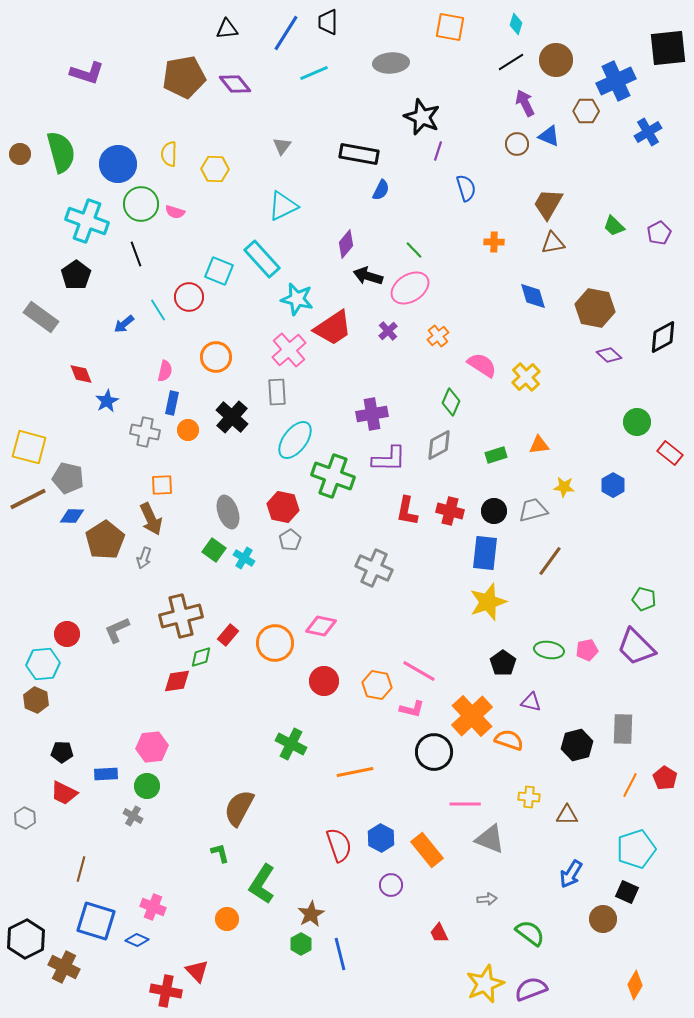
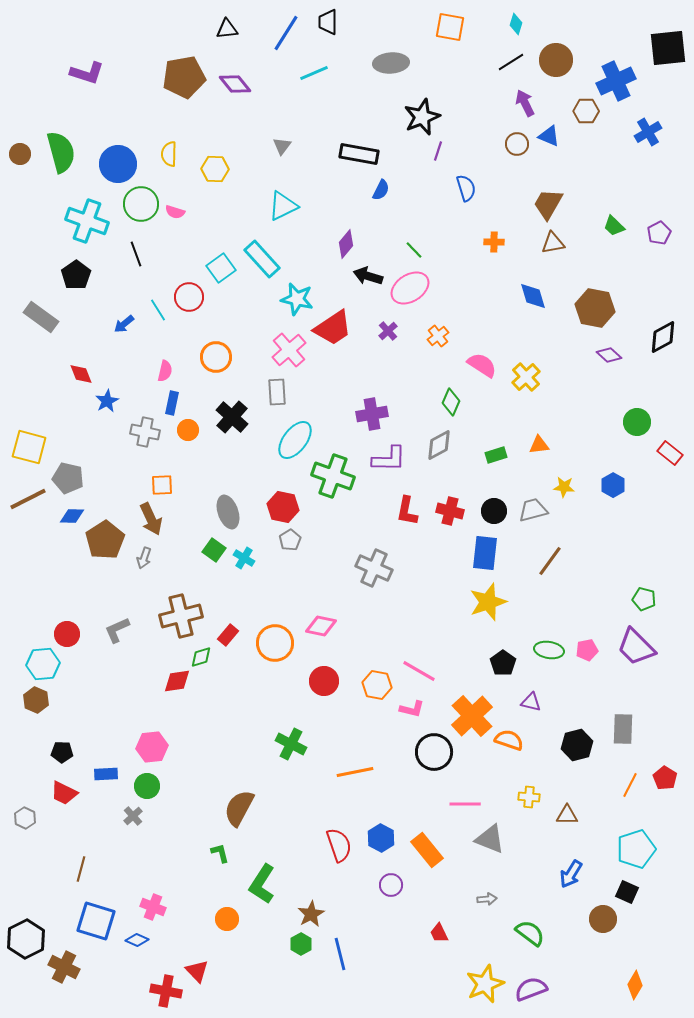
black star at (422, 117): rotated 27 degrees clockwise
cyan square at (219, 271): moved 2 px right, 3 px up; rotated 32 degrees clockwise
gray cross at (133, 816): rotated 18 degrees clockwise
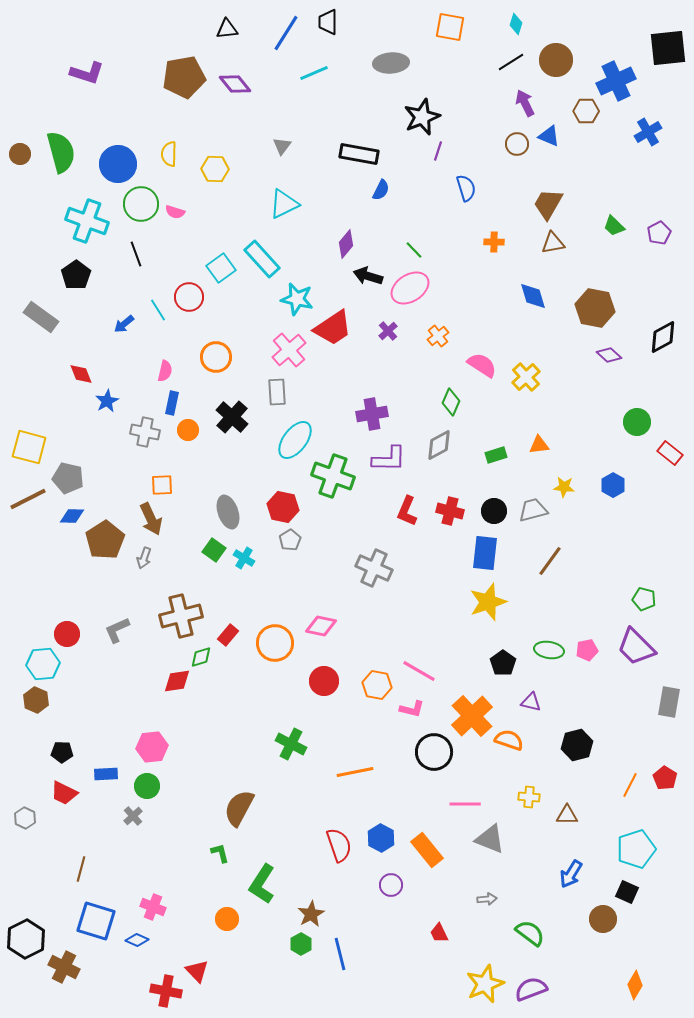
cyan triangle at (283, 206): moved 1 px right, 2 px up
red L-shape at (407, 511): rotated 12 degrees clockwise
gray rectangle at (623, 729): moved 46 px right, 27 px up; rotated 8 degrees clockwise
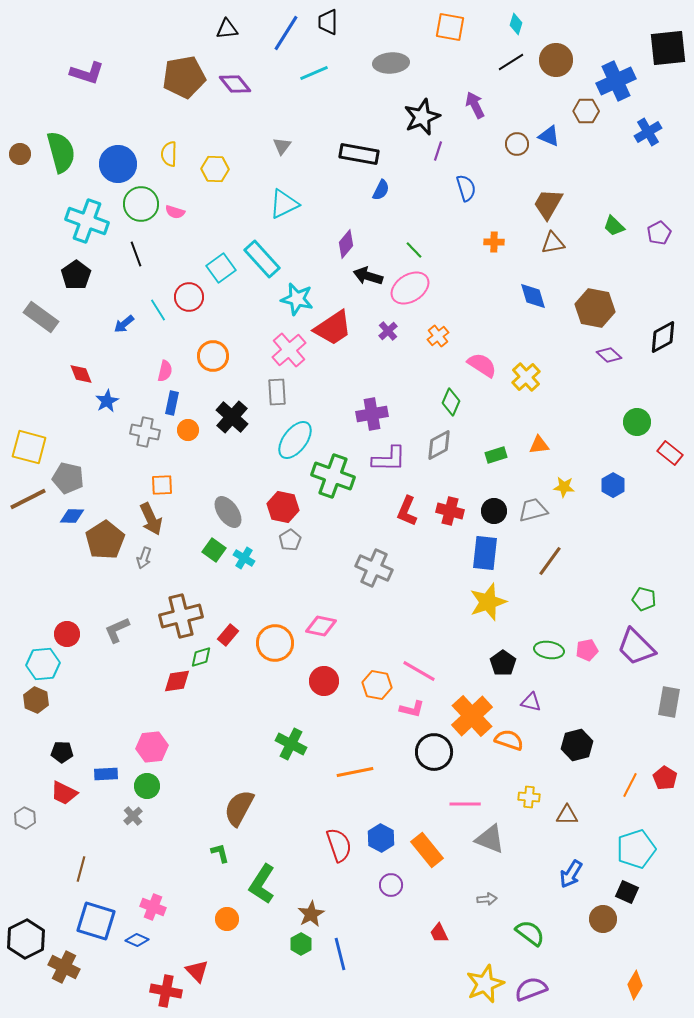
purple arrow at (525, 103): moved 50 px left, 2 px down
orange circle at (216, 357): moved 3 px left, 1 px up
gray ellipse at (228, 512): rotated 16 degrees counterclockwise
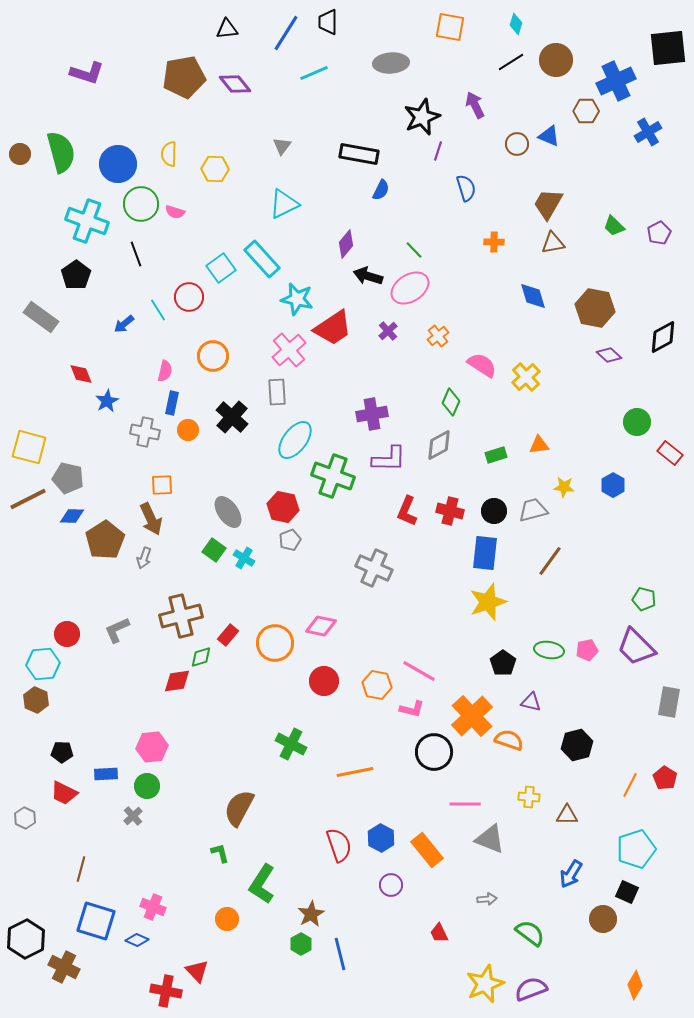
gray pentagon at (290, 540): rotated 10 degrees clockwise
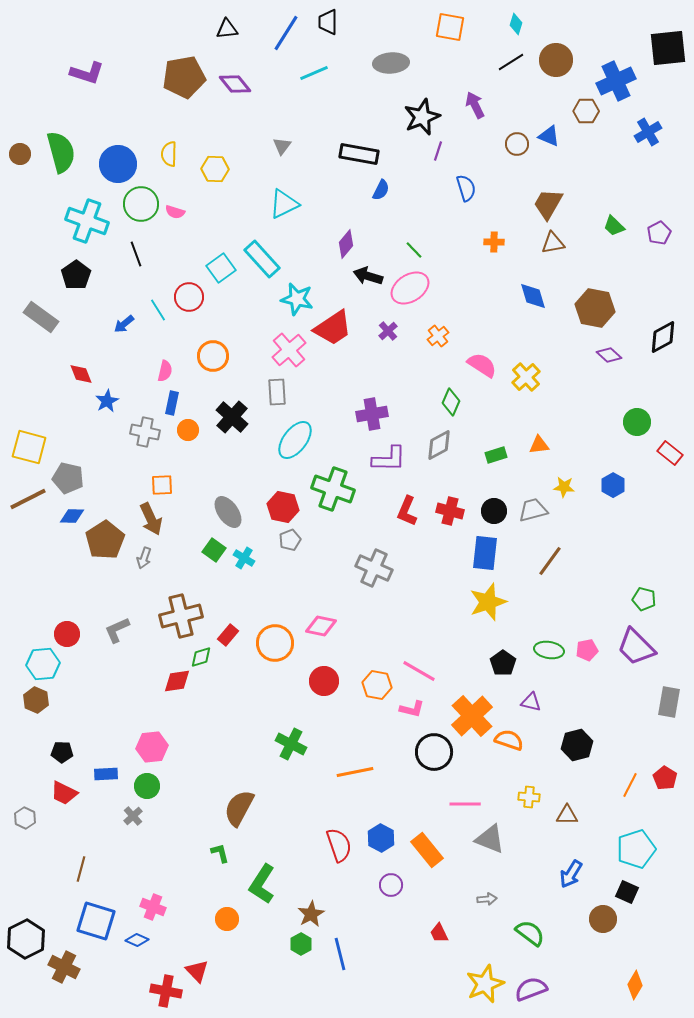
green cross at (333, 476): moved 13 px down
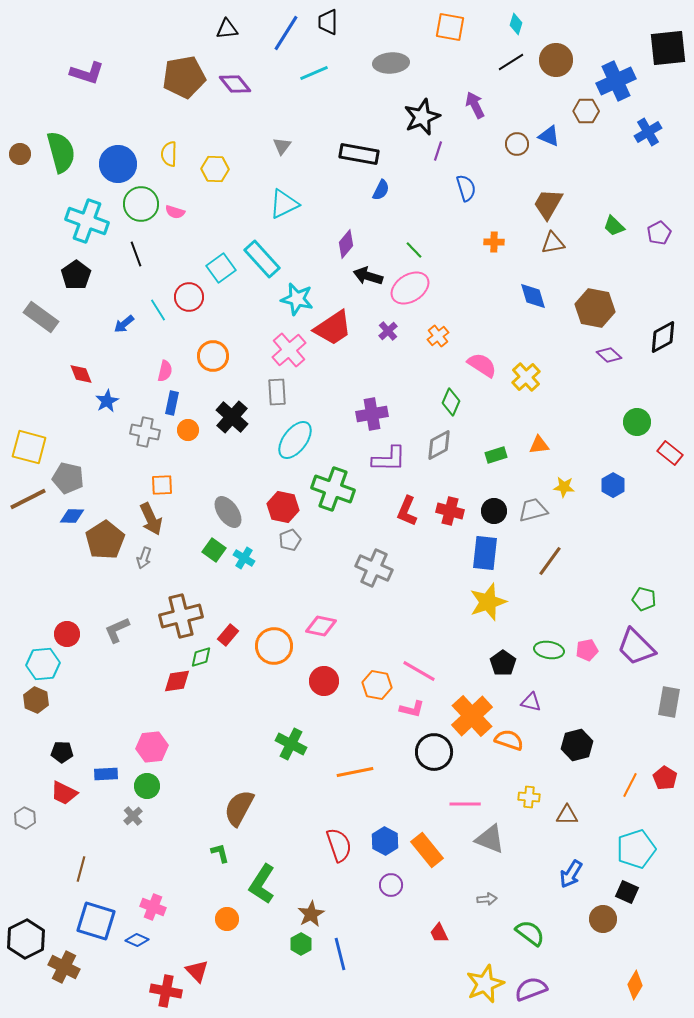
orange circle at (275, 643): moved 1 px left, 3 px down
blue hexagon at (381, 838): moved 4 px right, 3 px down
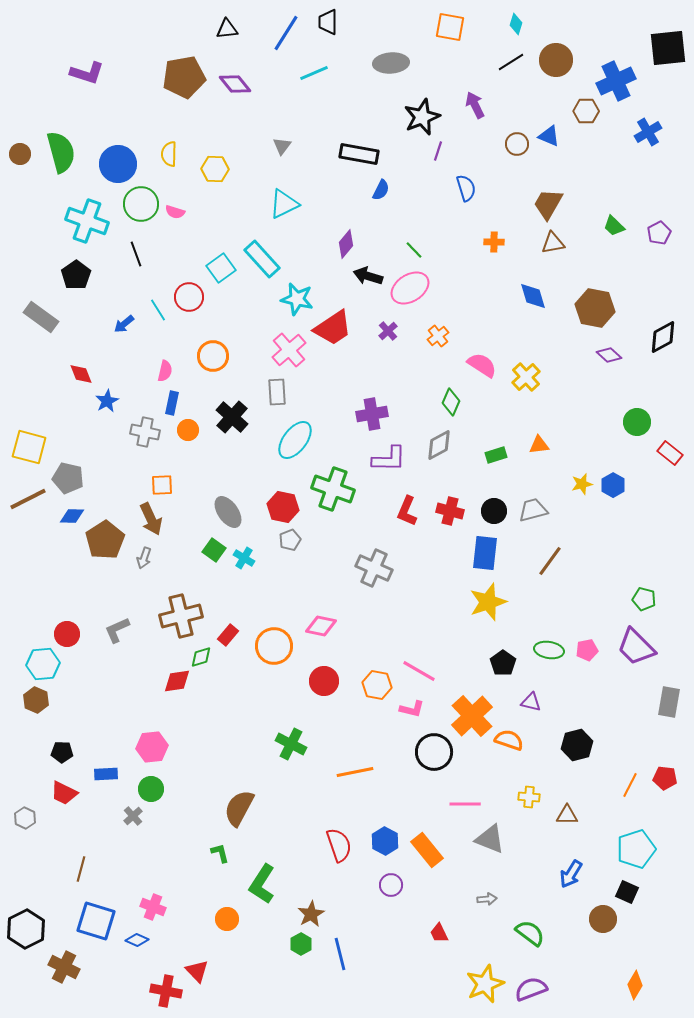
yellow star at (564, 487): moved 18 px right, 3 px up; rotated 20 degrees counterclockwise
red pentagon at (665, 778): rotated 25 degrees counterclockwise
green circle at (147, 786): moved 4 px right, 3 px down
black hexagon at (26, 939): moved 10 px up
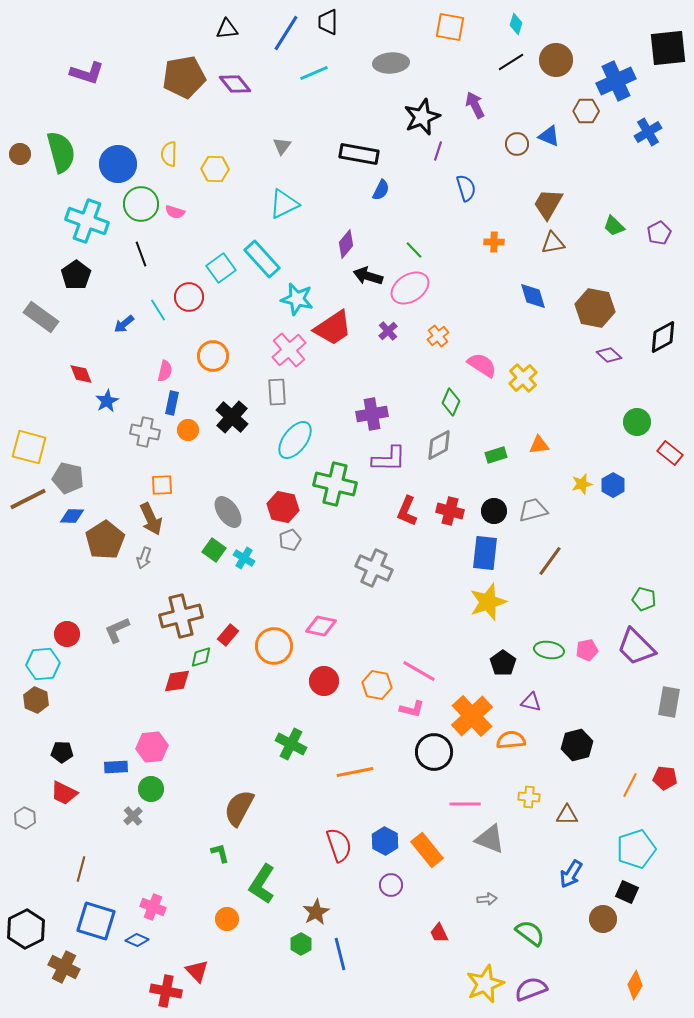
black line at (136, 254): moved 5 px right
yellow cross at (526, 377): moved 3 px left, 1 px down
green cross at (333, 489): moved 2 px right, 5 px up; rotated 6 degrees counterclockwise
orange semicircle at (509, 740): moved 2 px right; rotated 24 degrees counterclockwise
blue rectangle at (106, 774): moved 10 px right, 7 px up
brown star at (311, 914): moved 5 px right, 2 px up
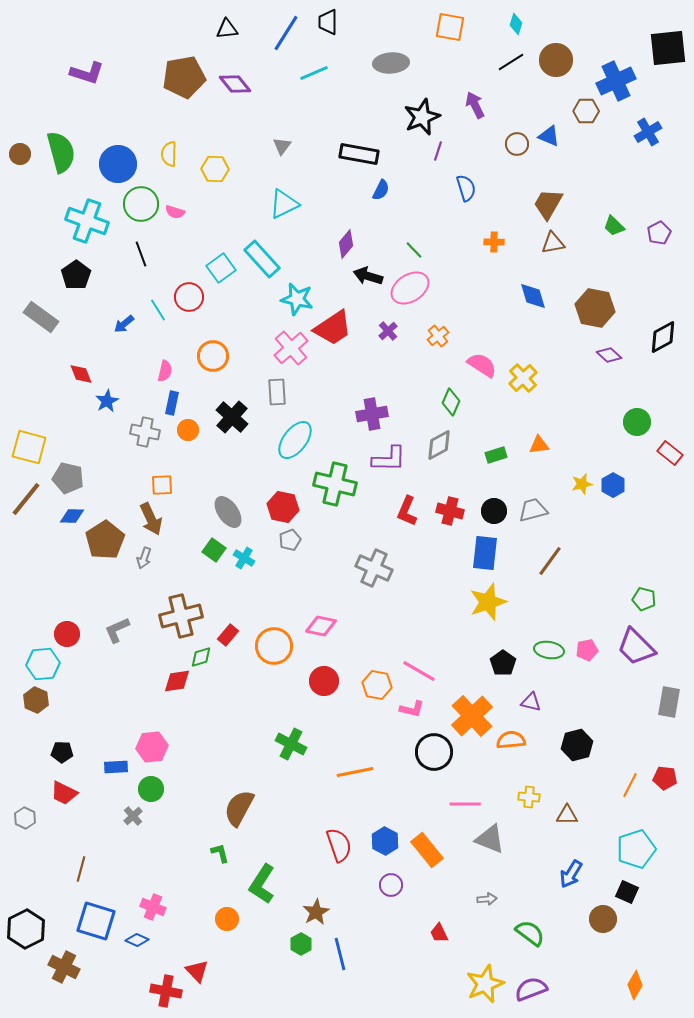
pink cross at (289, 350): moved 2 px right, 2 px up
brown line at (28, 499): moved 2 px left; rotated 24 degrees counterclockwise
